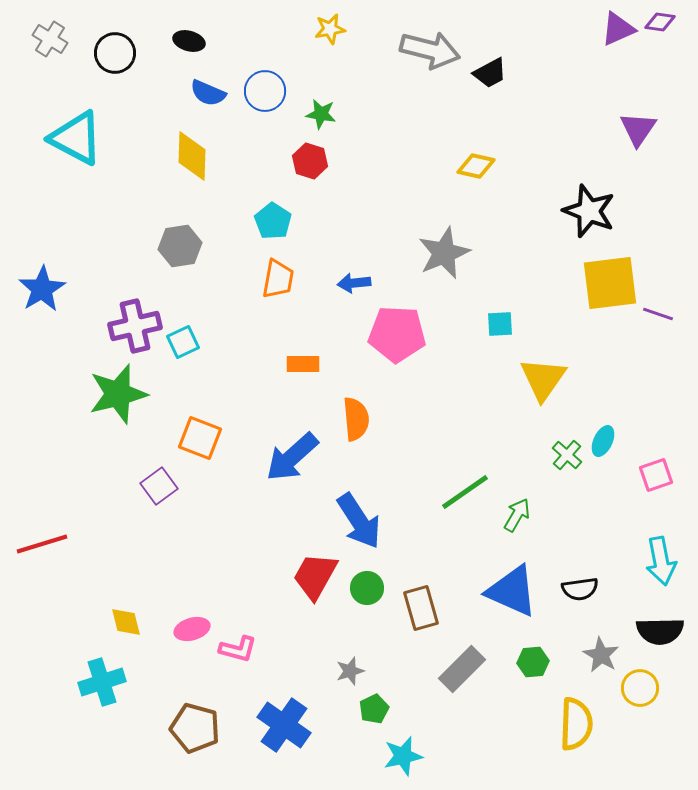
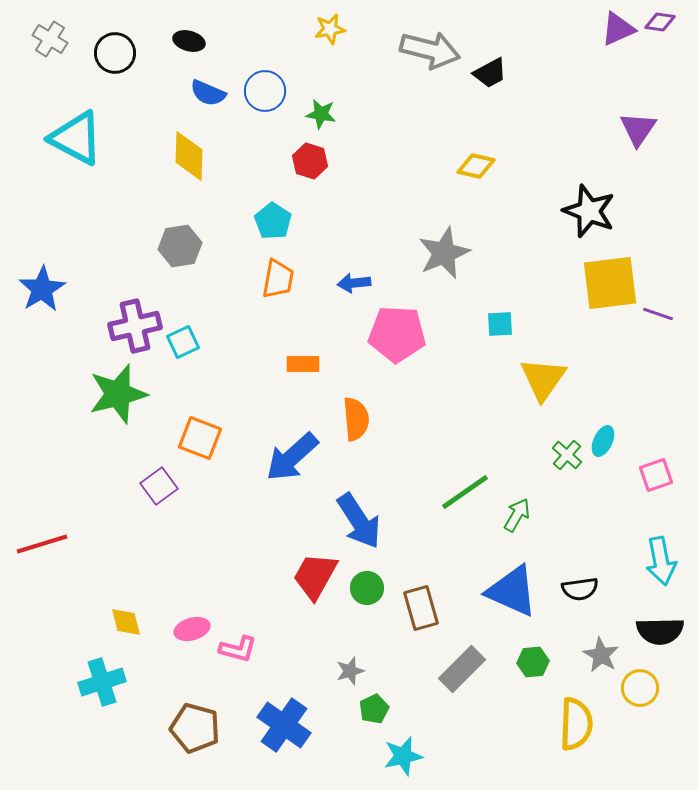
yellow diamond at (192, 156): moved 3 px left
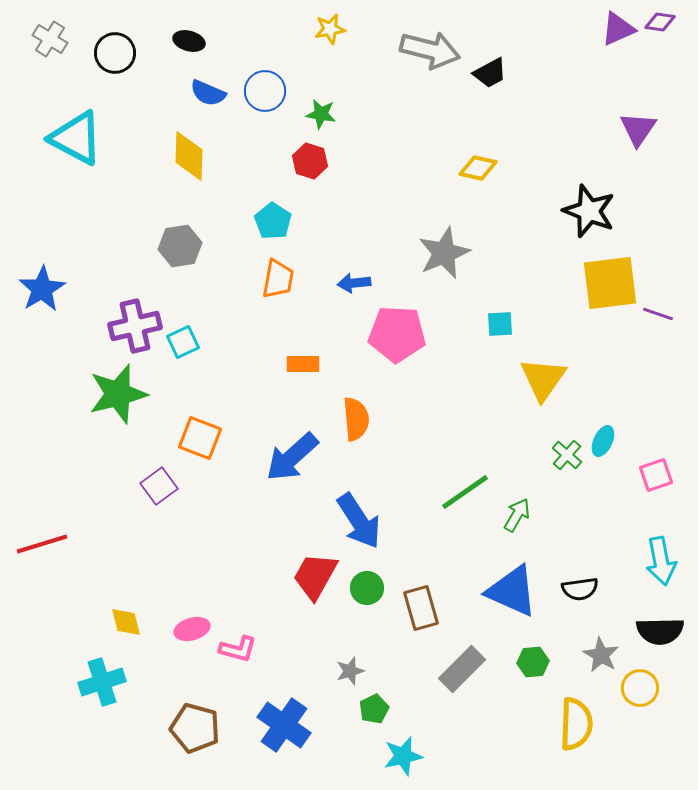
yellow diamond at (476, 166): moved 2 px right, 2 px down
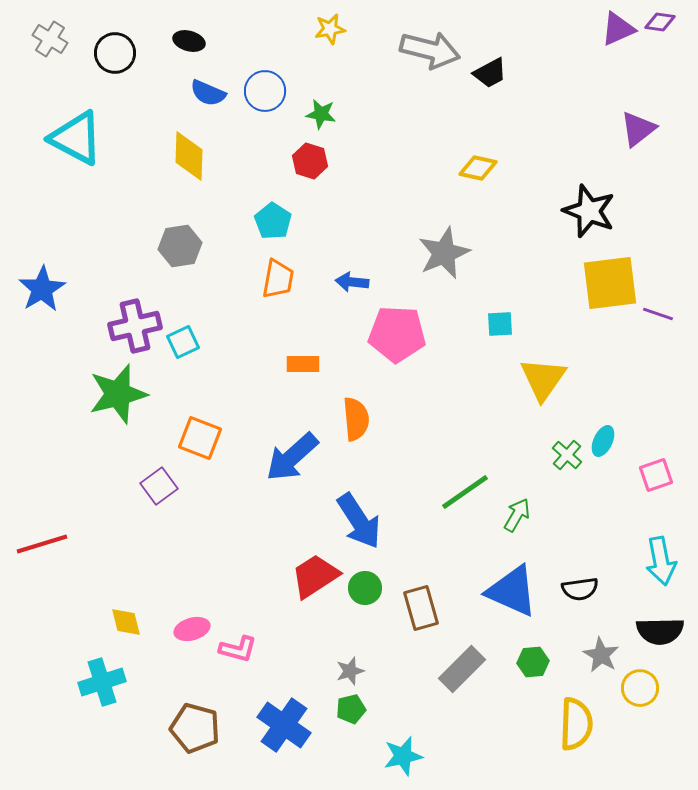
purple triangle at (638, 129): rotated 18 degrees clockwise
blue arrow at (354, 283): moved 2 px left, 1 px up; rotated 12 degrees clockwise
red trapezoid at (315, 576): rotated 28 degrees clockwise
green circle at (367, 588): moved 2 px left
green pentagon at (374, 709): moved 23 px left; rotated 12 degrees clockwise
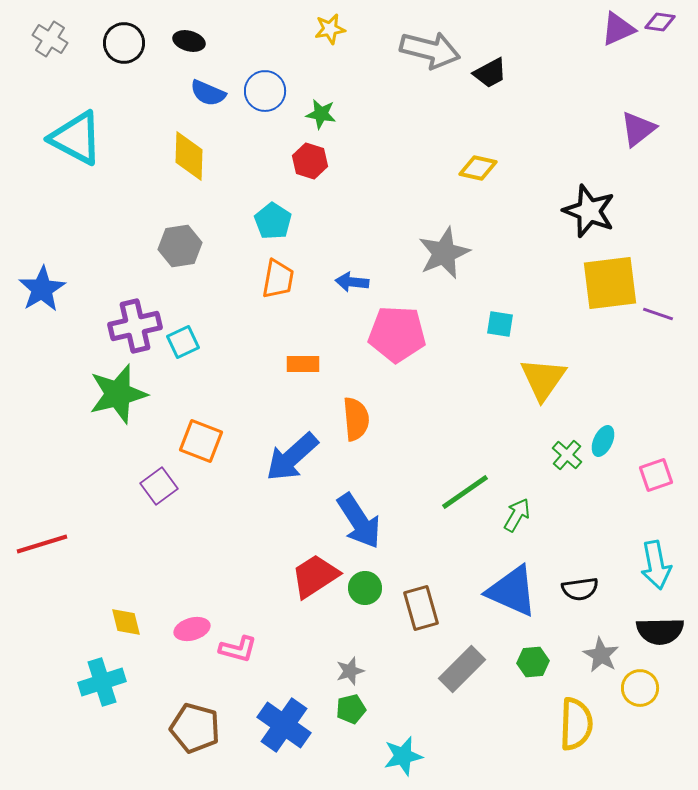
black circle at (115, 53): moved 9 px right, 10 px up
cyan square at (500, 324): rotated 12 degrees clockwise
orange square at (200, 438): moved 1 px right, 3 px down
cyan arrow at (661, 561): moved 5 px left, 4 px down
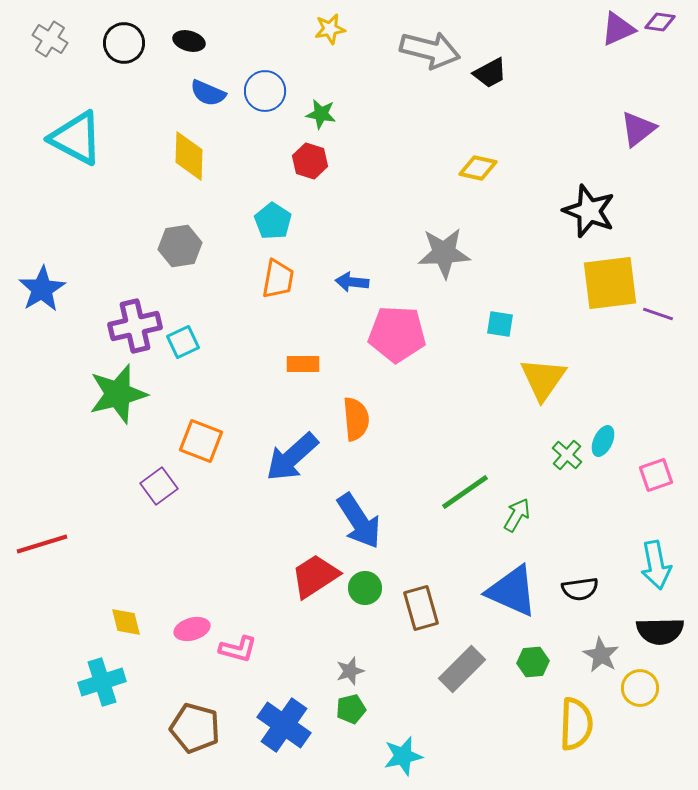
gray star at (444, 253): rotated 20 degrees clockwise
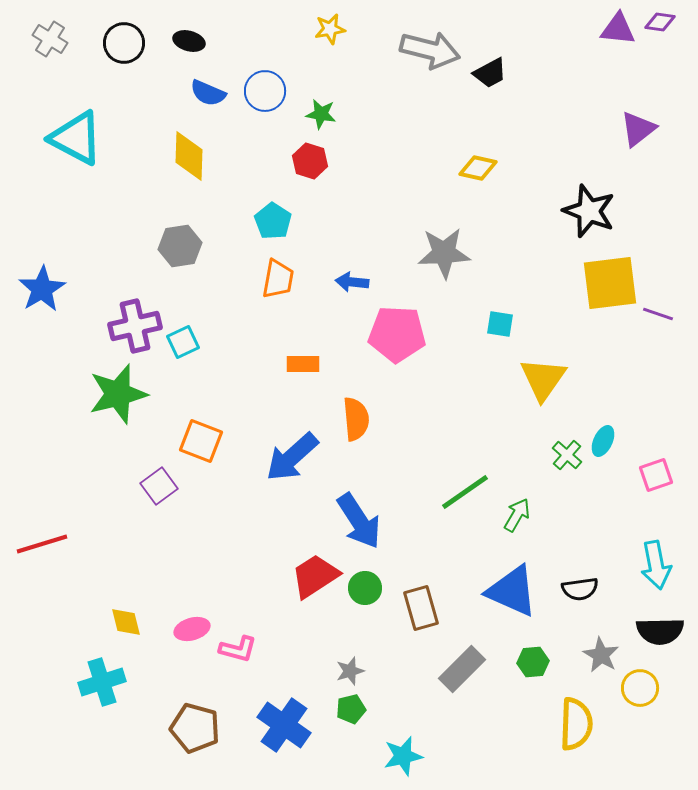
purple triangle at (618, 29): rotated 30 degrees clockwise
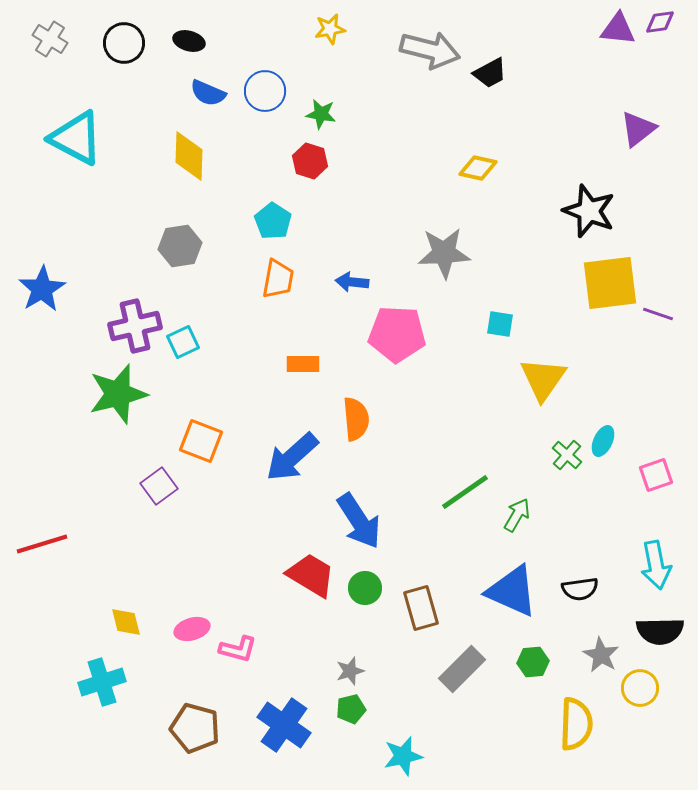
purple diamond at (660, 22): rotated 16 degrees counterclockwise
red trapezoid at (315, 576): moved 4 px left, 1 px up; rotated 64 degrees clockwise
